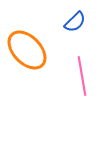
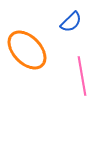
blue semicircle: moved 4 px left
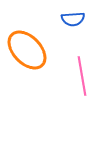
blue semicircle: moved 2 px right, 3 px up; rotated 40 degrees clockwise
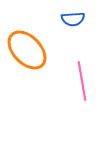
pink line: moved 5 px down
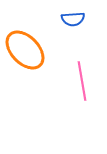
orange ellipse: moved 2 px left
